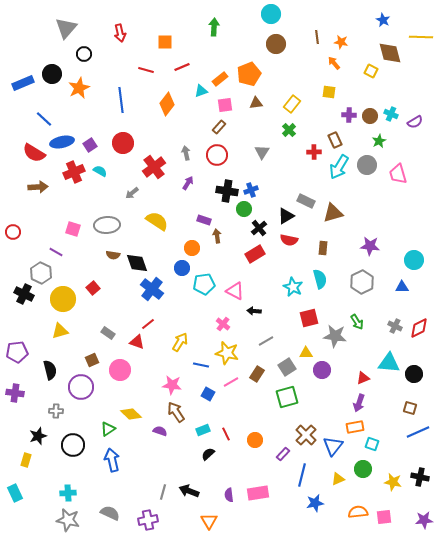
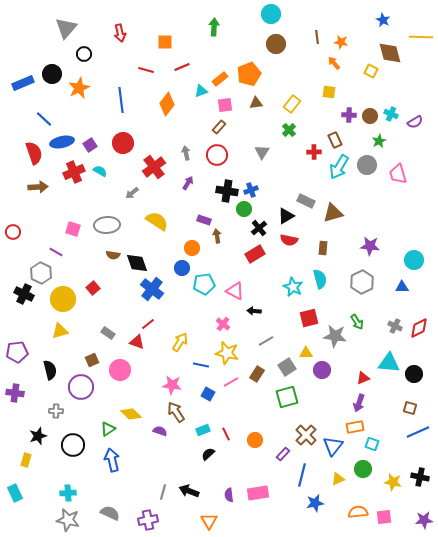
red semicircle at (34, 153): rotated 140 degrees counterclockwise
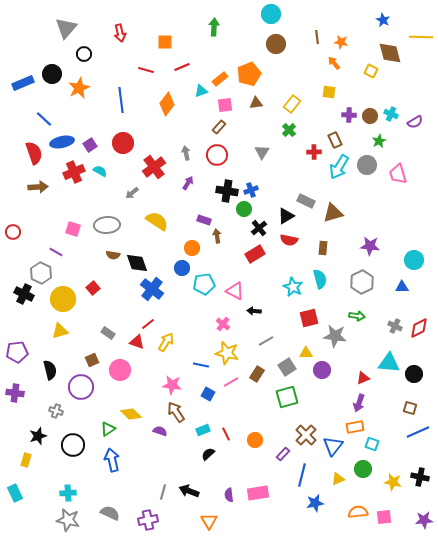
green arrow at (357, 322): moved 6 px up; rotated 49 degrees counterclockwise
yellow arrow at (180, 342): moved 14 px left
gray cross at (56, 411): rotated 16 degrees clockwise
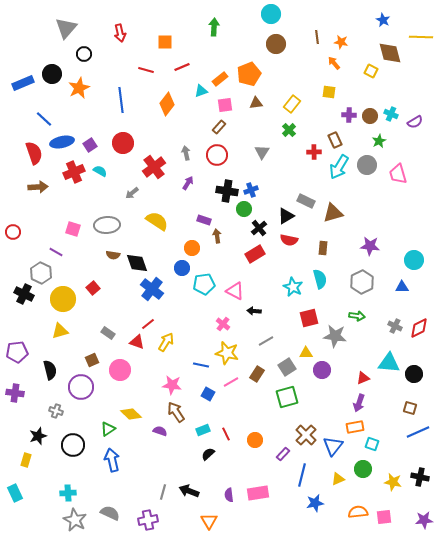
gray star at (68, 520): moved 7 px right; rotated 15 degrees clockwise
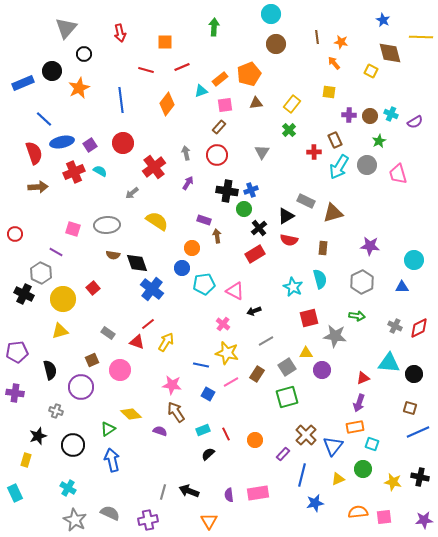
black circle at (52, 74): moved 3 px up
red circle at (13, 232): moved 2 px right, 2 px down
black arrow at (254, 311): rotated 24 degrees counterclockwise
cyan cross at (68, 493): moved 5 px up; rotated 35 degrees clockwise
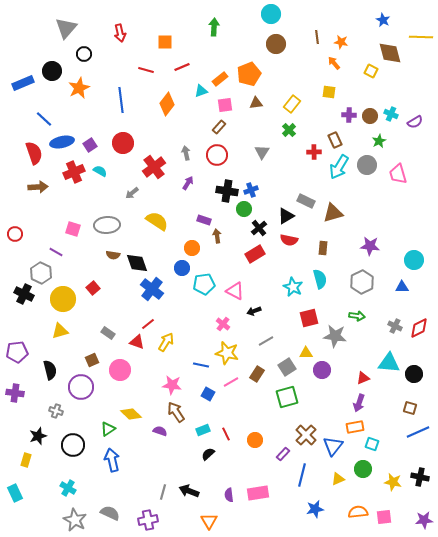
blue star at (315, 503): moved 6 px down
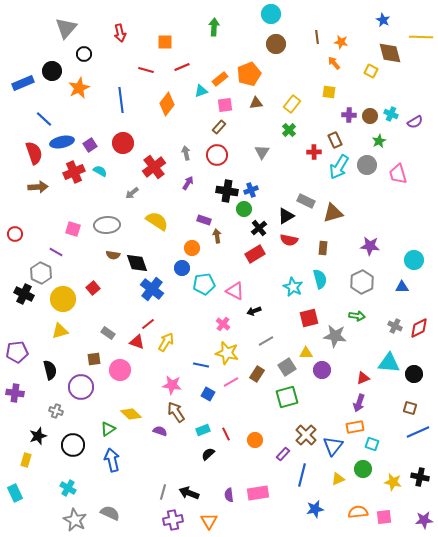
brown square at (92, 360): moved 2 px right, 1 px up; rotated 16 degrees clockwise
black arrow at (189, 491): moved 2 px down
purple cross at (148, 520): moved 25 px right
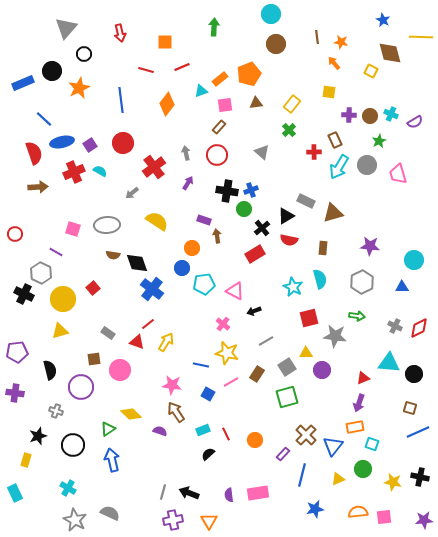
gray triangle at (262, 152): rotated 21 degrees counterclockwise
black cross at (259, 228): moved 3 px right
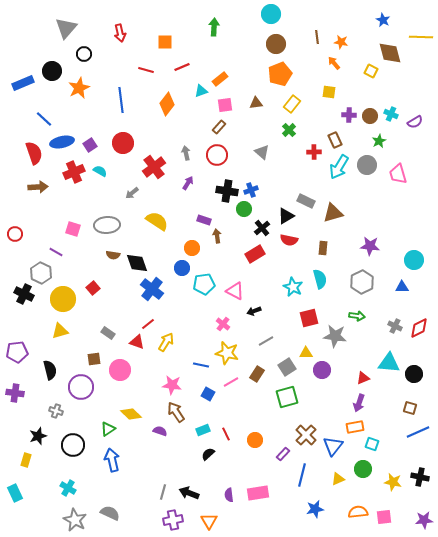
orange pentagon at (249, 74): moved 31 px right
